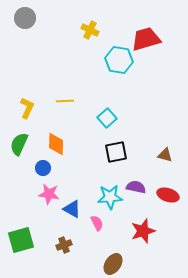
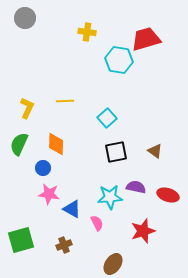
yellow cross: moved 3 px left, 2 px down; rotated 18 degrees counterclockwise
brown triangle: moved 10 px left, 4 px up; rotated 21 degrees clockwise
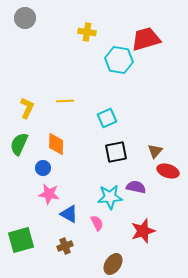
cyan square: rotated 18 degrees clockwise
brown triangle: rotated 35 degrees clockwise
red ellipse: moved 24 px up
blue triangle: moved 3 px left, 5 px down
brown cross: moved 1 px right, 1 px down
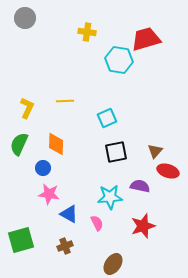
purple semicircle: moved 4 px right, 1 px up
red star: moved 5 px up
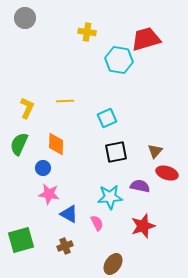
red ellipse: moved 1 px left, 2 px down
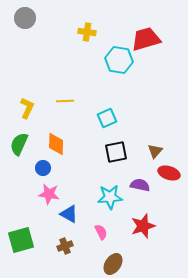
red ellipse: moved 2 px right
purple semicircle: moved 1 px up
pink semicircle: moved 4 px right, 9 px down
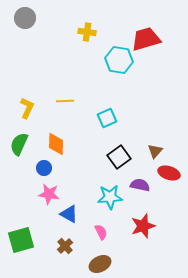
black square: moved 3 px right, 5 px down; rotated 25 degrees counterclockwise
blue circle: moved 1 px right
brown cross: rotated 21 degrees counterclockwise
brown ellipse: moved 13 px left; rotated 30 degrees clockwise
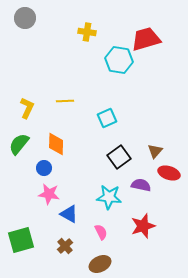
green semicircle: rotated 15 degrees clockwise
purple semicircle: moved 1 px right
cyan star: moved 1 px left; rotated 10 degrees clockwise
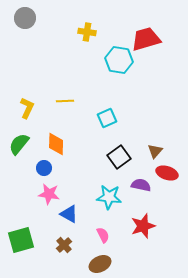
red ellipse: moved 2 px left
pink semicircle: moved 2 px right, 3 px down
brown cross: moved 1 px left, 1 px up
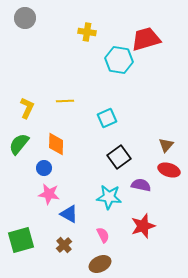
brown triangle: moved 11 px right, 6 px up
red ellipse: moved 2 px right, 3 px up
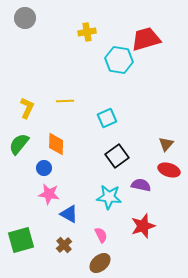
yellow cross: rotated 18 degrees counterclockwise
brown triangle: moved 1 px up
black square: moved 2 px left, 1 px up
pink semicircle: moved 2 px left
brown ellipse: moved 1 px up; rotated 15 degrees counterclockwise
